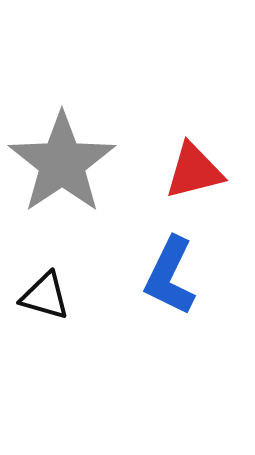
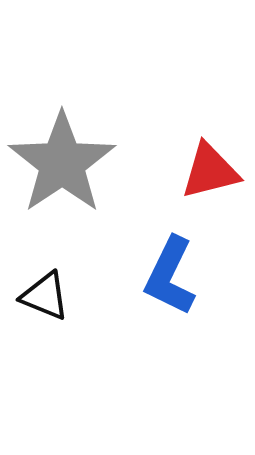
red triangle: moved 16 px right
black triangle: rotated 6 degrees clockwise
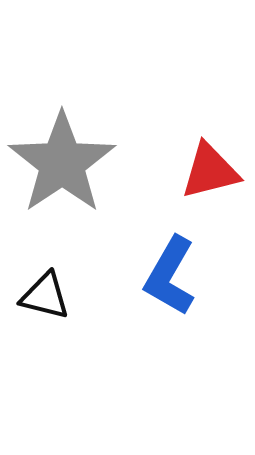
blue L-shape: rotated 4 degrees clockwise
black triangle: rotated 8 degrees counterclockwise
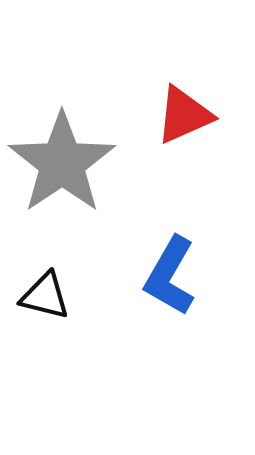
red triangle: moved 26 px left, 56 px up; rotated 10 degrees counterclockwise
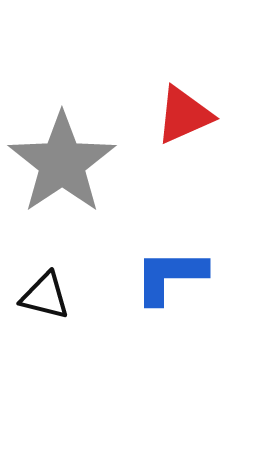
blue L-shape: rotated 60 degrees clockwise
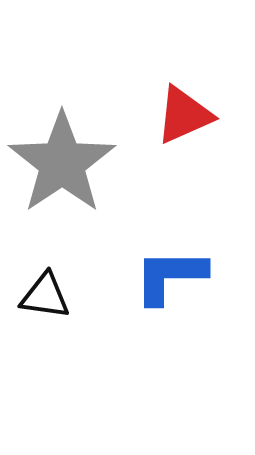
black triangle: rotated 6 degrees counterclockwise
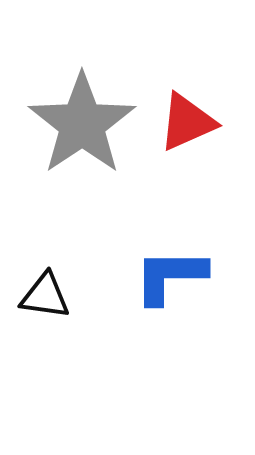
red triangle: moved 3 px right, 7 px down
gray star: moved 20 px right, 39 px up
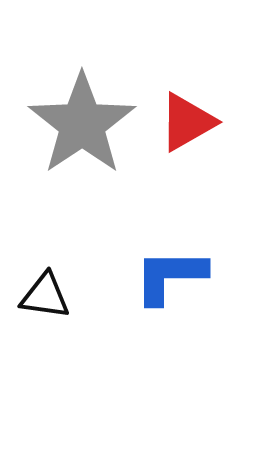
red triangle: rotated 6 degrees counterclockwise
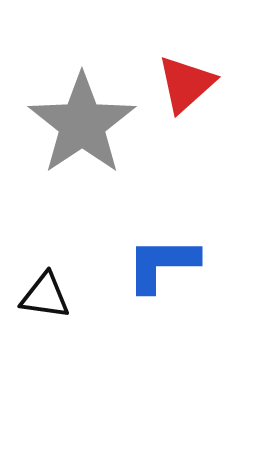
red triangle: moved 1 px left, 38 px up; rotated 12 degrees counterclockwise
blue L-shape: moved 8 px left, 12 px up
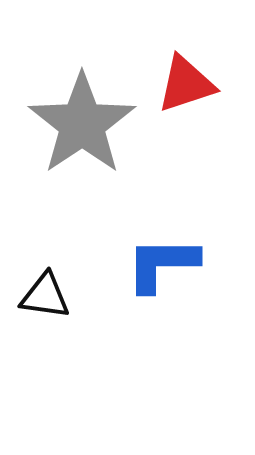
red triangle: rotated 24 degrees clockwise
